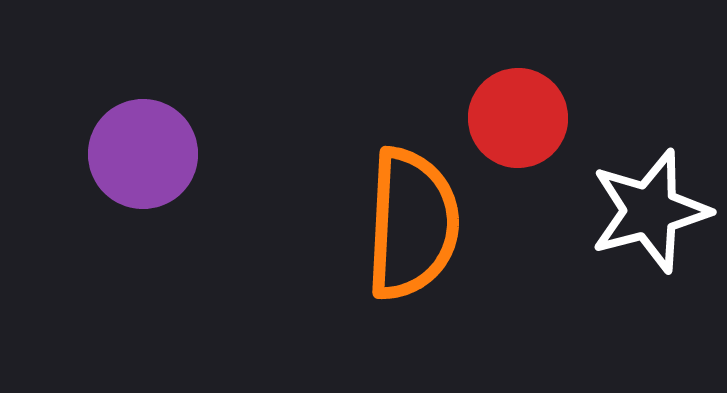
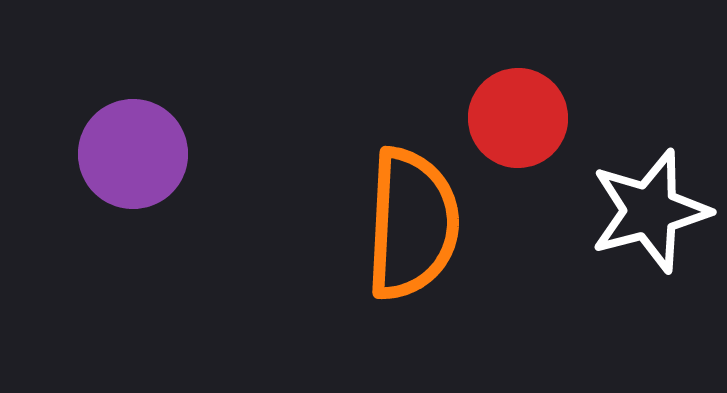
purple circle: moved 10 px left
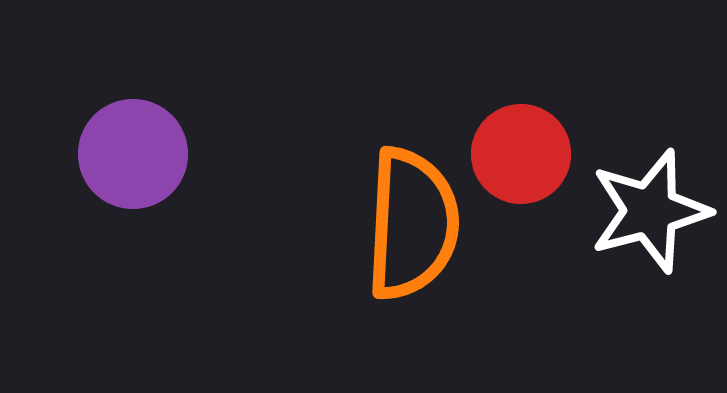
red circle: moved 3 px right, 36 px down
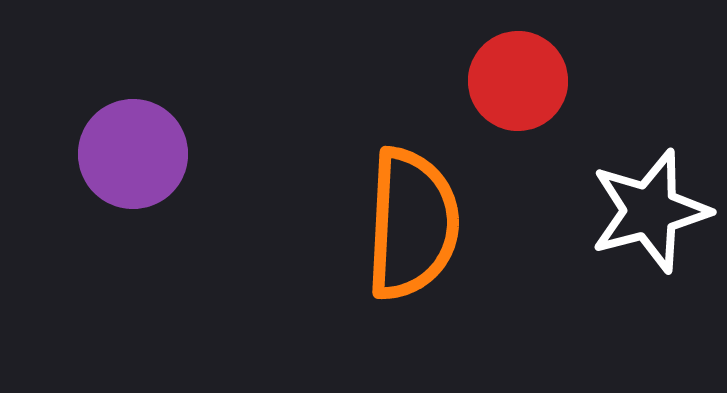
red circle: moved 3 px left, 73 px up
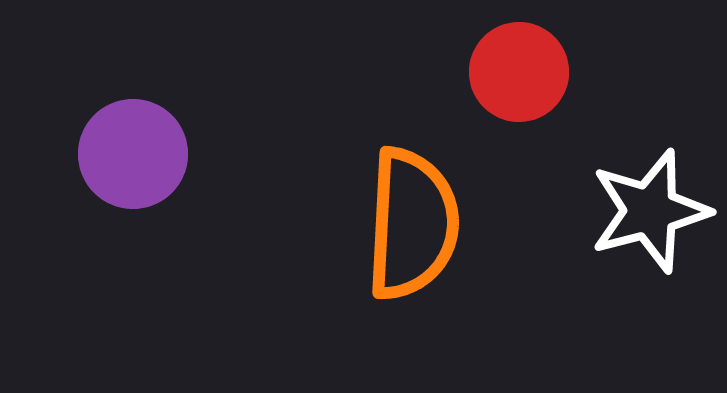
red circle: moved 1 px right, 9 px up
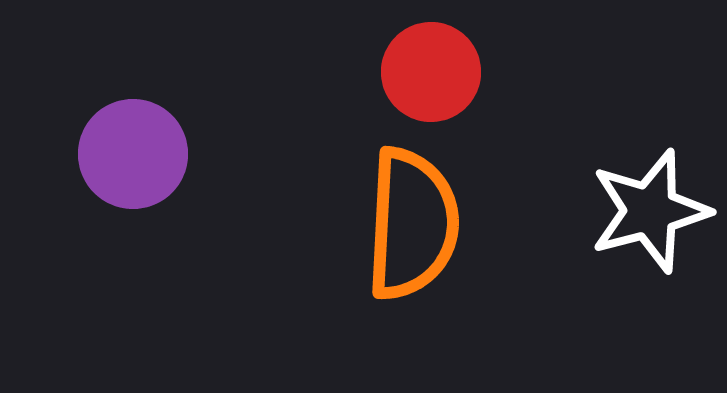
red circle: moved 88 px left
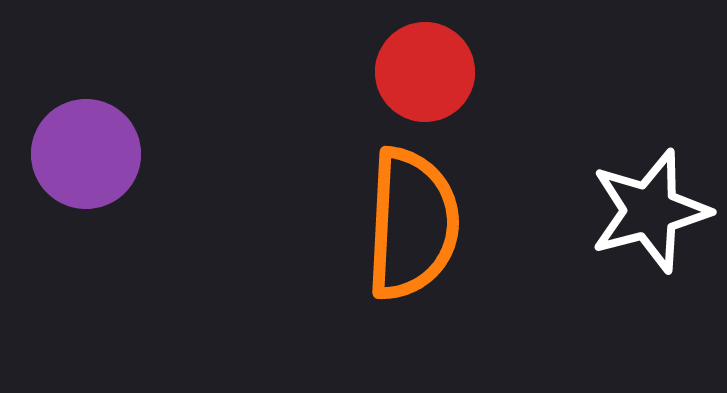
red circle: moved 6 px left
purple circle: moved 47 px left
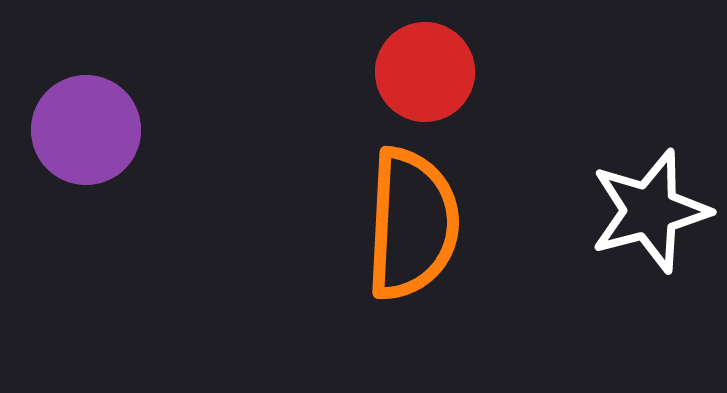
purple circle: moved 24 px up
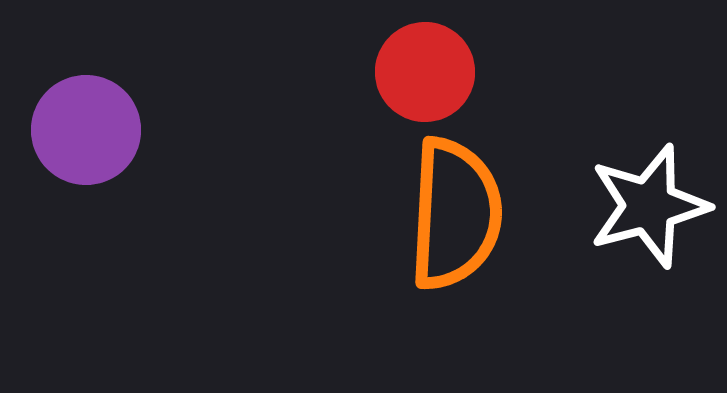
white star: moved 1 px left, 5 px up
orange semicircle: moved 43 px right, 10 px up
